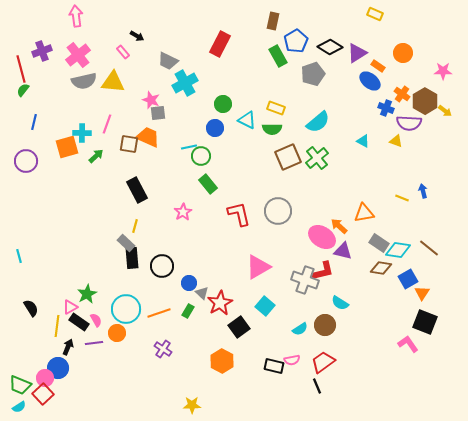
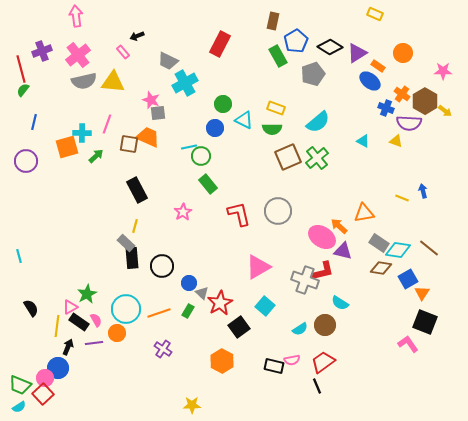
black arrow at (137, 36): rotated 128 degrees clockwise
cyan triangle at (247, 120): moved 3 px left
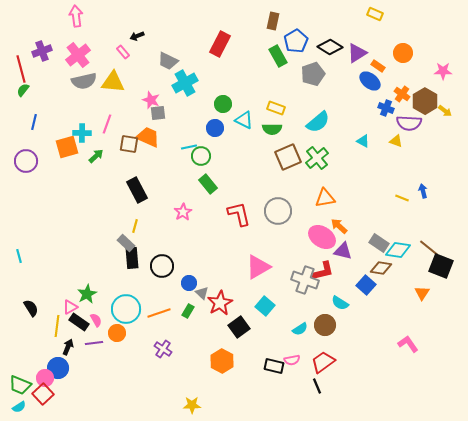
orange triangle at (364, 213): moved 39 px left, 15 px up
blue square at (408, 279): moved 42 px left, 6 px down; rotated 18 degrees counterclockwise
black square at (425, 322): moved 16 px right, 56 px up
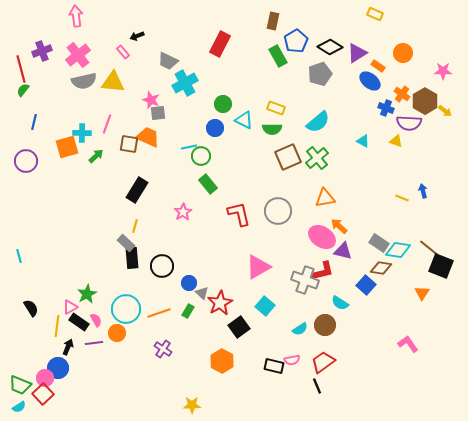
gray pentagon at (313, 74): moved 7 px right
black rectangle at (137, 190): rotated 60 degrees clockwise
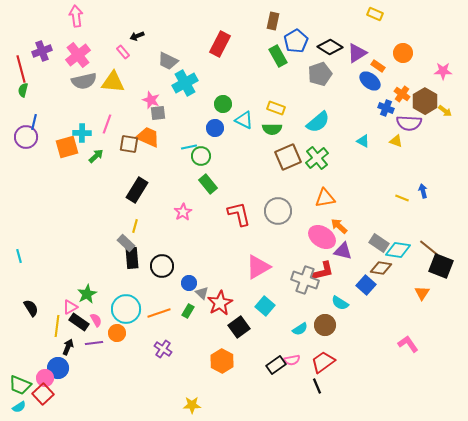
green semicircle at (23, 90): rotated 24 degrees counterclockwise
purple circle at (26, 161): moved 24 px up
black rectangle at (274, 366): moved 2 px right, 1 px up; rotated 48 degrees counterclockwise
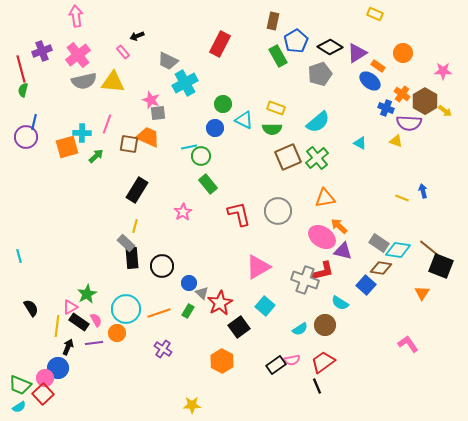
cyan triangle at (363, 141): moved 3 px left, 2 px down
